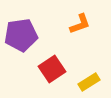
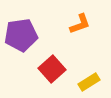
red square: rotated 8 degrees counterclockwise
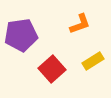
yellow rectangle: moved 4 px right, 21 px up
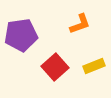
yellow rectangle: moved 1 px right, 5 px down; rotated 10 degrees clockwise
red square: moved 3 px right, 2 px up
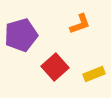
purple pentagon: rotated 8 degrees counterclockwise
yellow rectangle: moved 8 px down
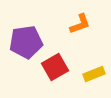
purple pentagon: moved 5 px right, 7 px down; rotated 8 degrees clockwise
red square: rotated 12 degrees clockwise
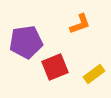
red square: rotated 8 degrees clockwise
yellow rectangle: rotated 15 degrees counterclockwise
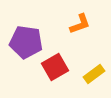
purple pentagon: rotated 16 degrees clockwise
red square: rotated 8 degrees counterclockwise
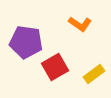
orange L-shape: rotated 55 degrees clockwise
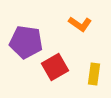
yellow rectangle: rotated 45 degrees counterclockwise
